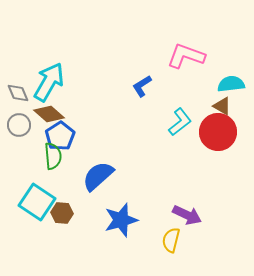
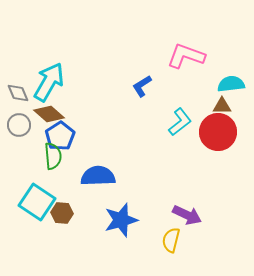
brown triangle: rotated 30 degrees counterclockwise
blue semicircle: rotated 40 degrees clockwise
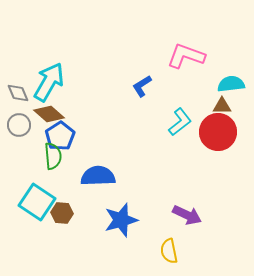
yellow semicircle: moved 2 px left, 11 px down; rotated 25 degrees counterclockwise
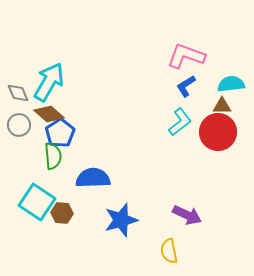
blue L-shape: moved 44 px right
blue pentagon: moved 3 px up
blue semicircle: moved 5 px left, 2 px down
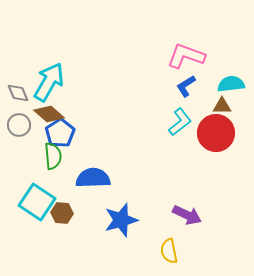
red circle: moved 2 px left, 1 px down
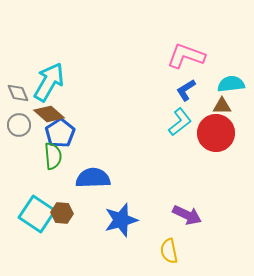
blue L-shape: moved 4 px down
cyan square: moved 12 px down
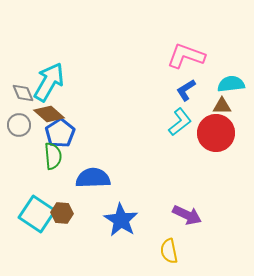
gray diamond: moved 5 px right
blue star: rotated 24 degrees counterclockwise
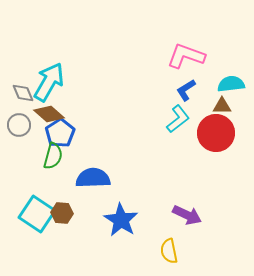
cyan L-shape: moved 2 px left, 3 px up
green semicircle: rotated 20 degrees clockwise
